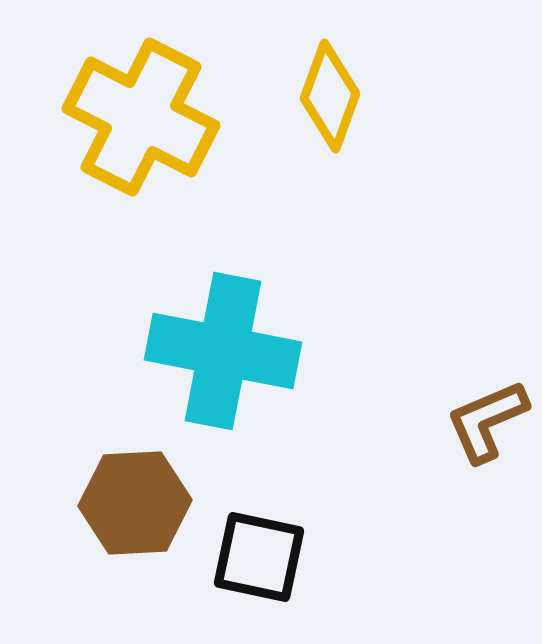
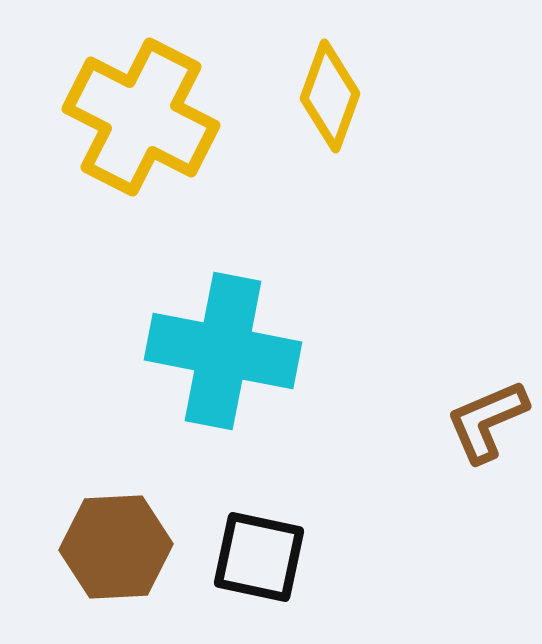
brown hexagon: moved 19 px left, 44 px down
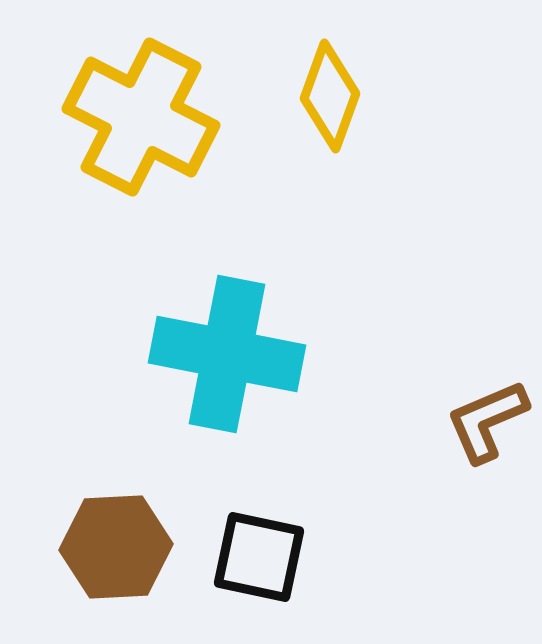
cyan cross: moved 4 px right, 3 px down
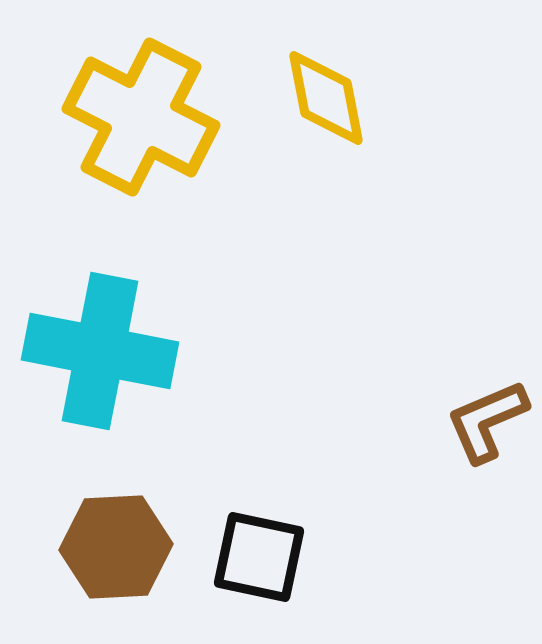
yellow diamond: moved 4 px left, 2 px down; rotated 31 degrees counterclockwise
cyan cross: moved 127 px left, 3 px up
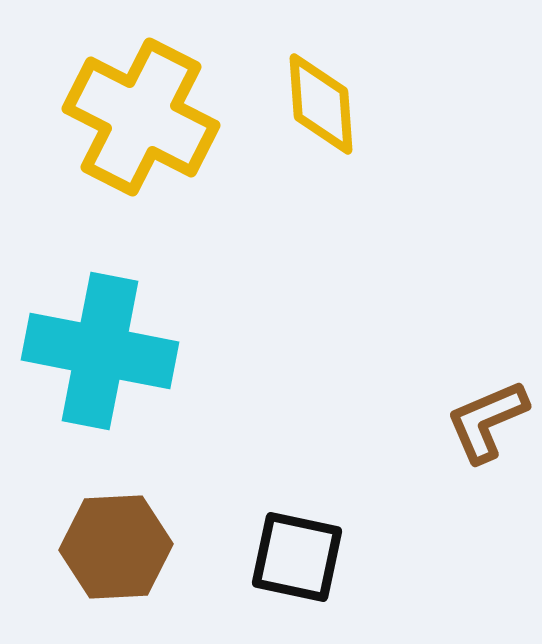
yellow diamond: moved 5 px left, 6 px down; rotated 7 degrees clockwise
black square: moved 38 px right
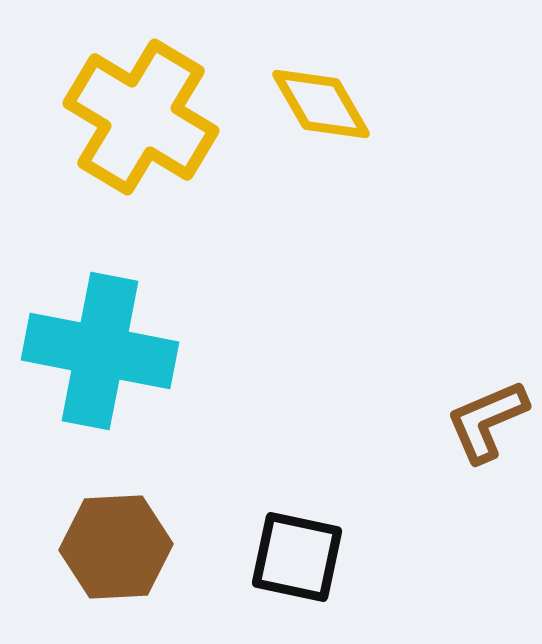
yellow diamond: rotated 26 degrees counterclockwise
yellow cross: rotated 4 degrees clockwise
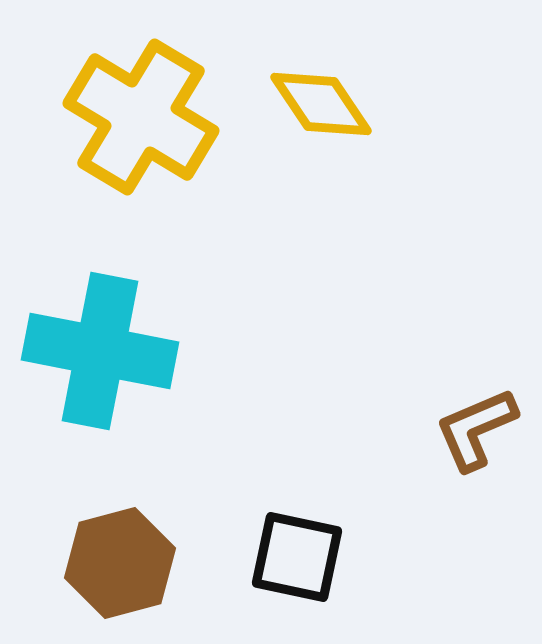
yellow diamond: rotated 4 degrees counterclockwise
brown L-shape: moved 11 px left, 8 px down
brown hexagon: moved 4 px right, 16 px down; rotated 12 degrees counterclockwise
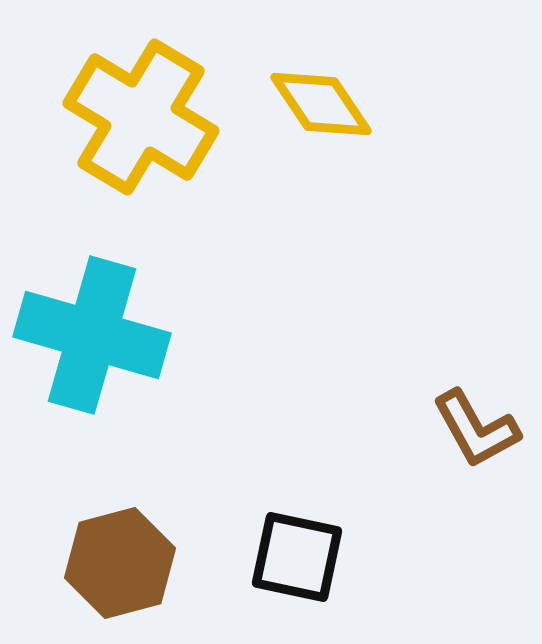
cyan cross: moved 8 px left, 16 px up; rotated 5 degrees clockwise
brown L-shape: rotated 96 degrees counterclockwise
